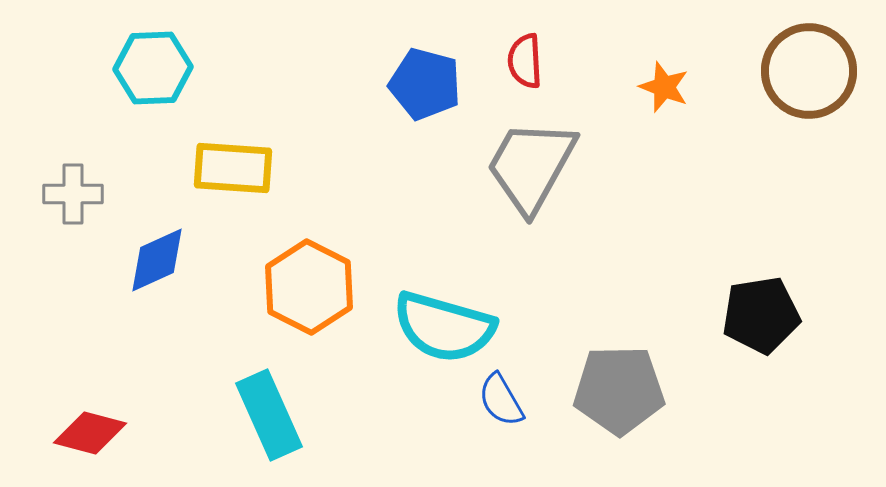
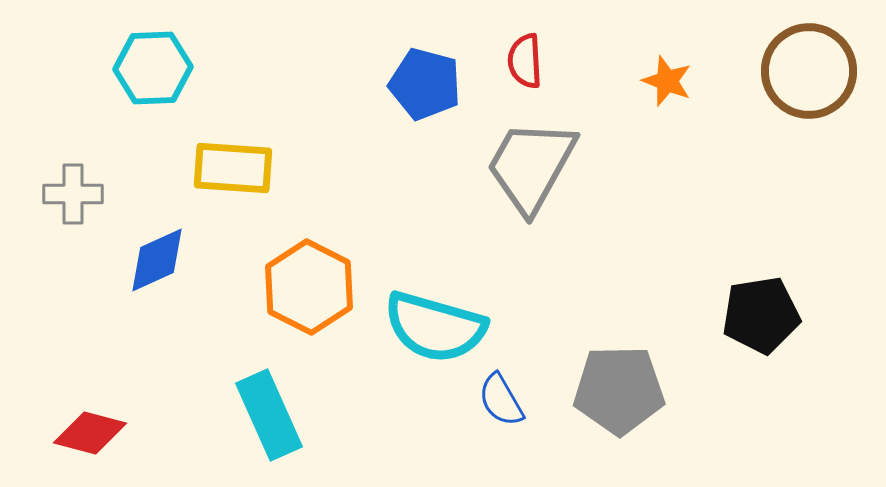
orange star: moved 3 px right, 6 px up
cyan semicircle: moved 9 px left
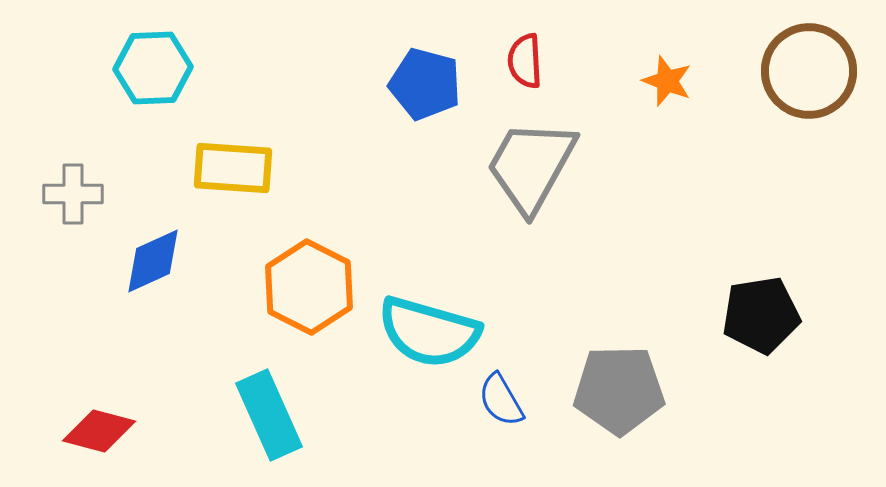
blue diamond: moved 4 px left, 1 px down
cyan semicircle: moved 6 px left, 5 px down
red diamond: moved 9 px right, 2 px up
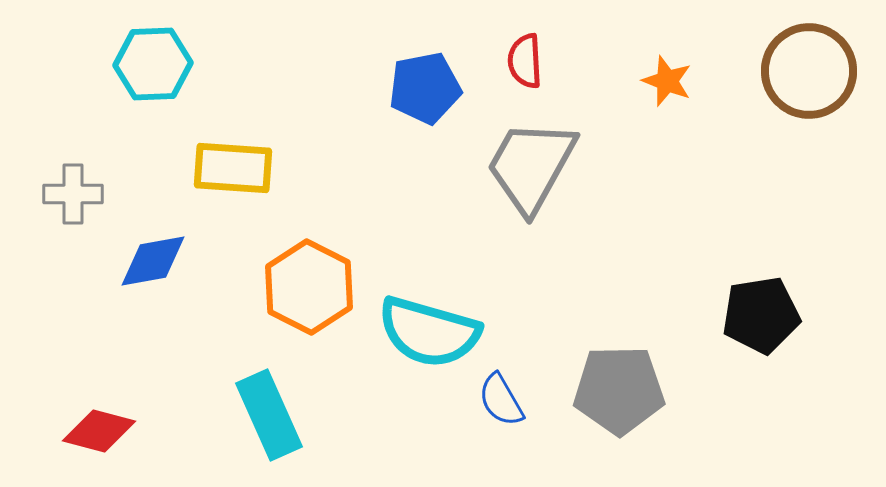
cyan hexagon: moved 4 px up
blue pentagon: moved 4 px down; rotated 26 degrees counterclockwise
blue diamond: rotated 14 degrees clockwise
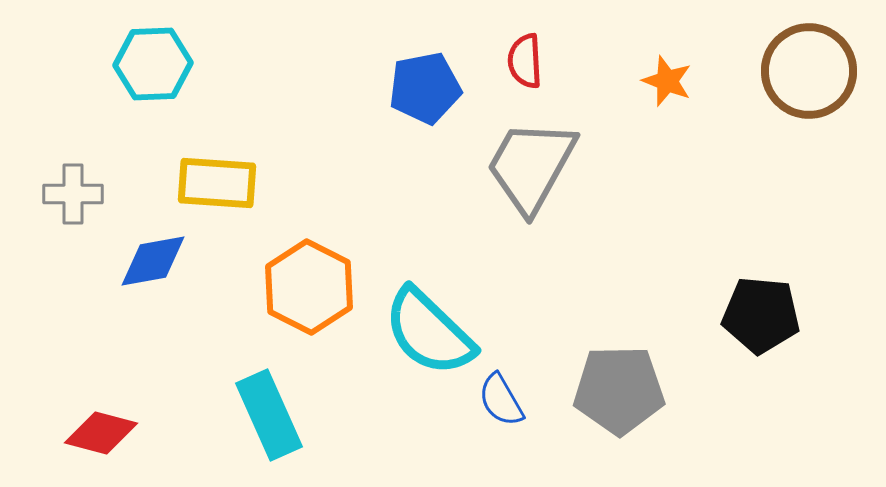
yellow rectangle: moved 16 px left, 15 px down
black pentagon: rotated 14 degrees clockwise
cyan semicircle: rotated 28 degrees clockwise
red diamond: moved 2 px right, 2 px down
